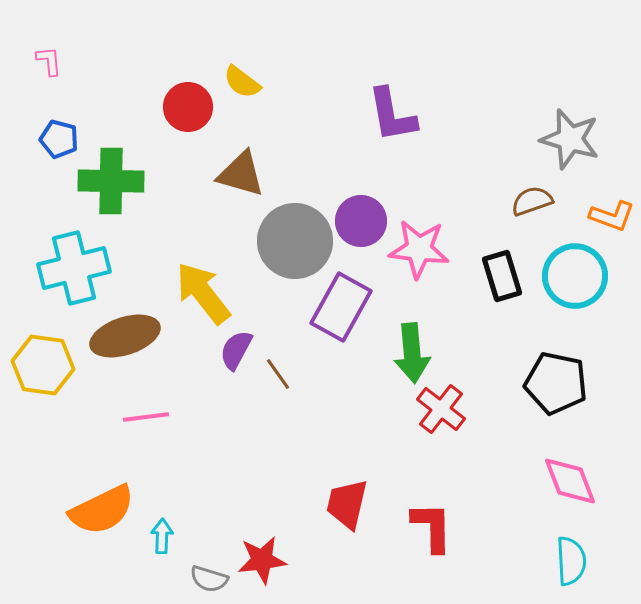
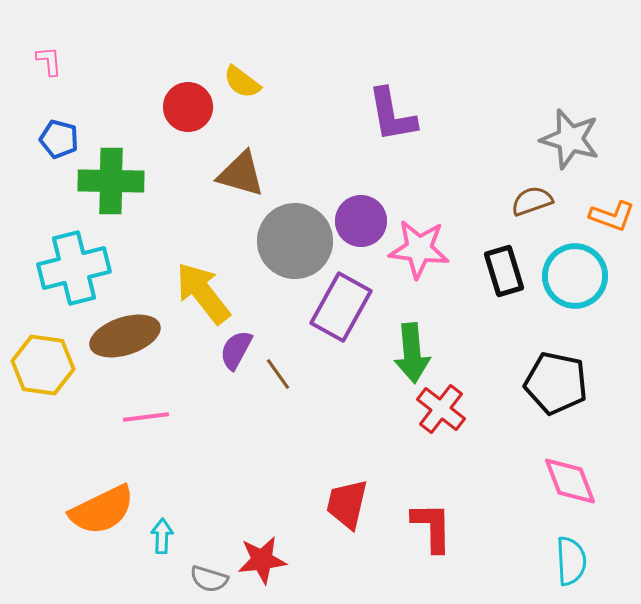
black rectangle: moved 2 px right, 5 px up
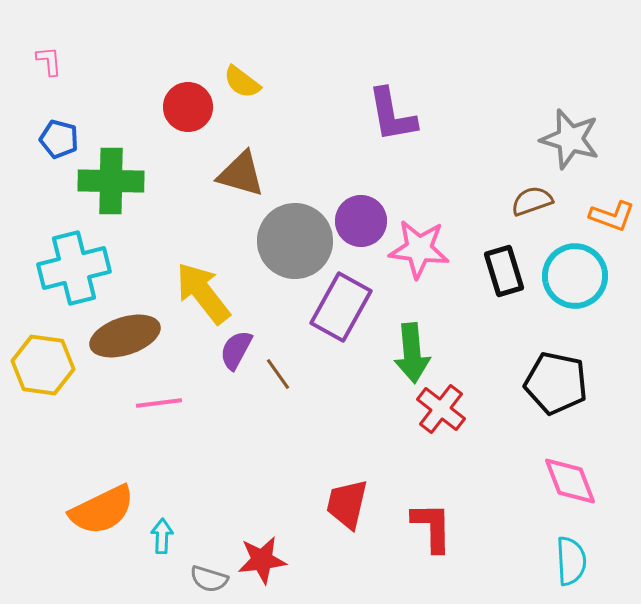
pink line: moved 13 px right, 14 px up
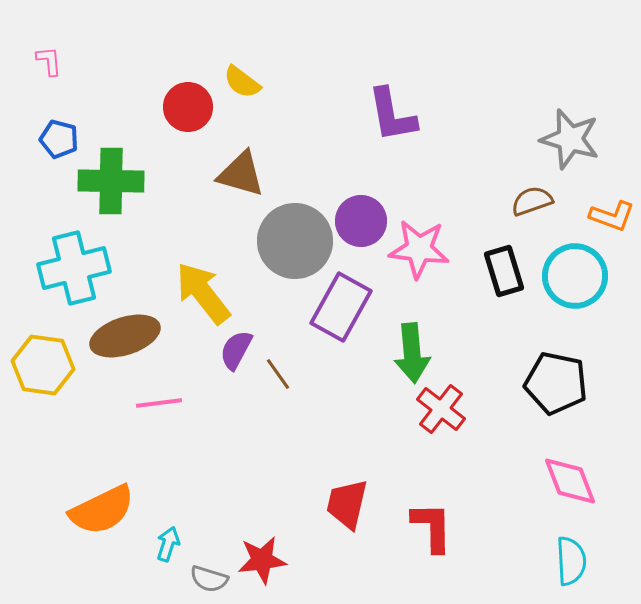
cyan arrow: moved 6 px right, 8 px down; rotated 16 degrees clockwise
